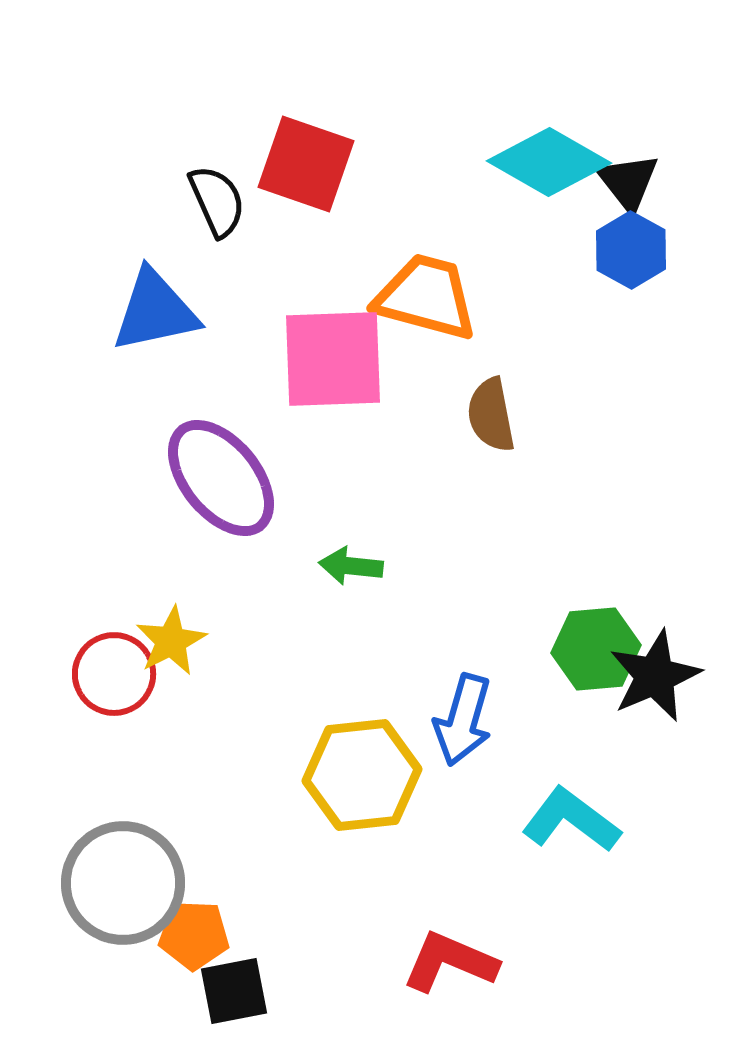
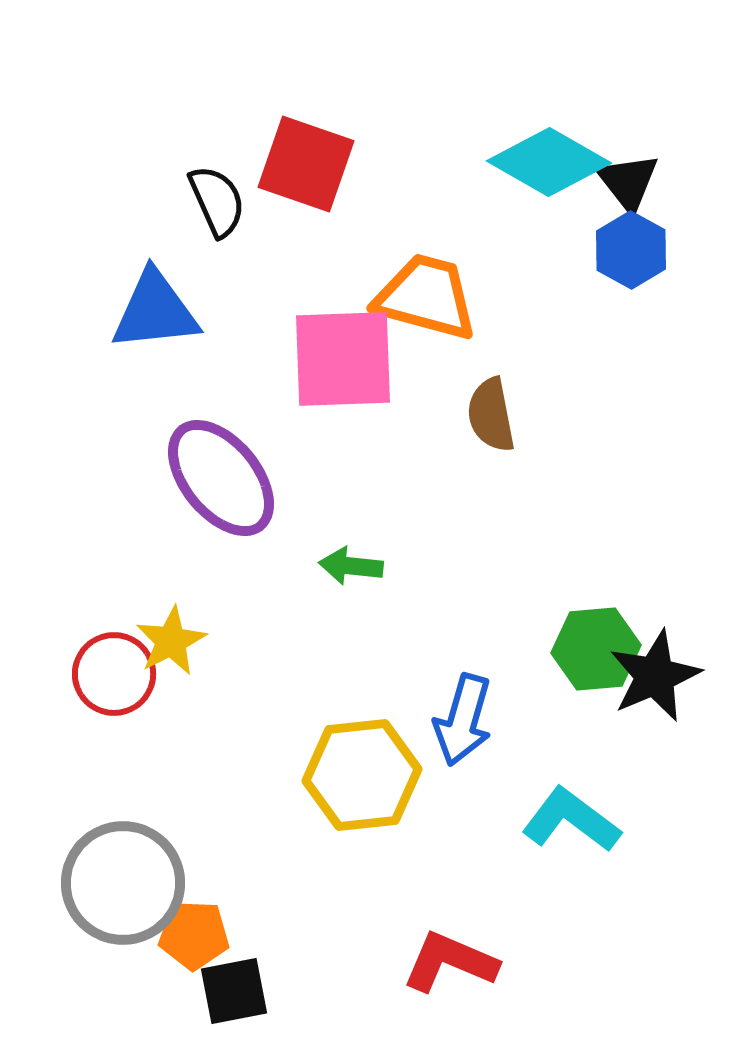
blue triangle: rotated 6 degrees clockwise
pink square: moved 10 px right
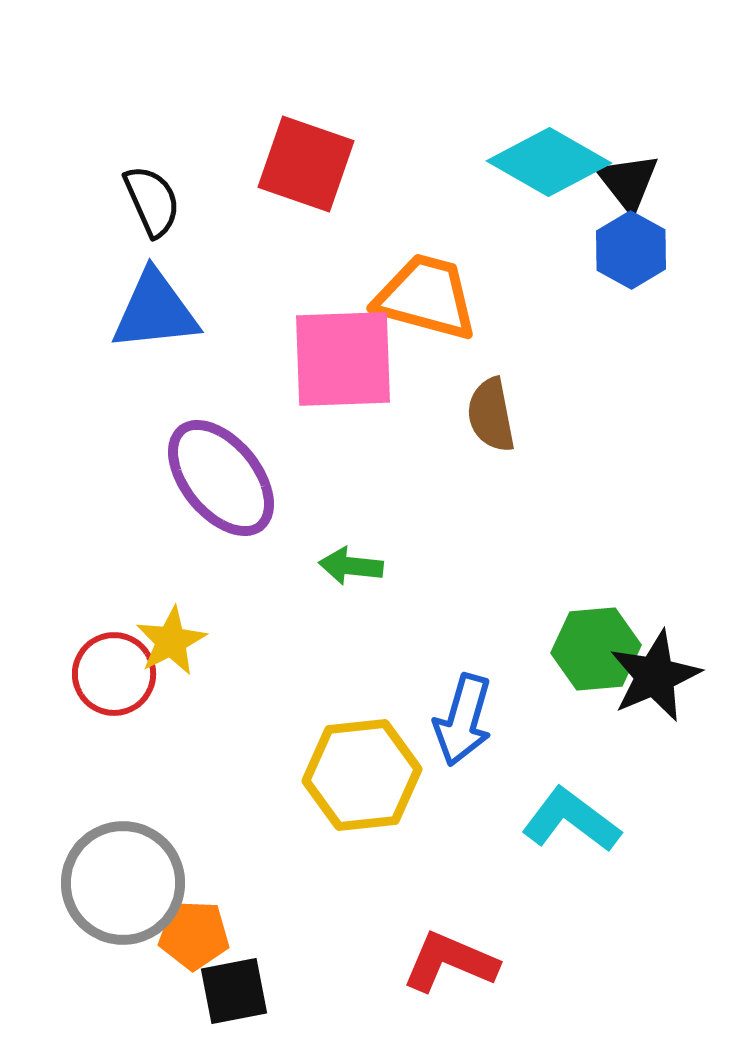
black semicircle: moved 65 px left
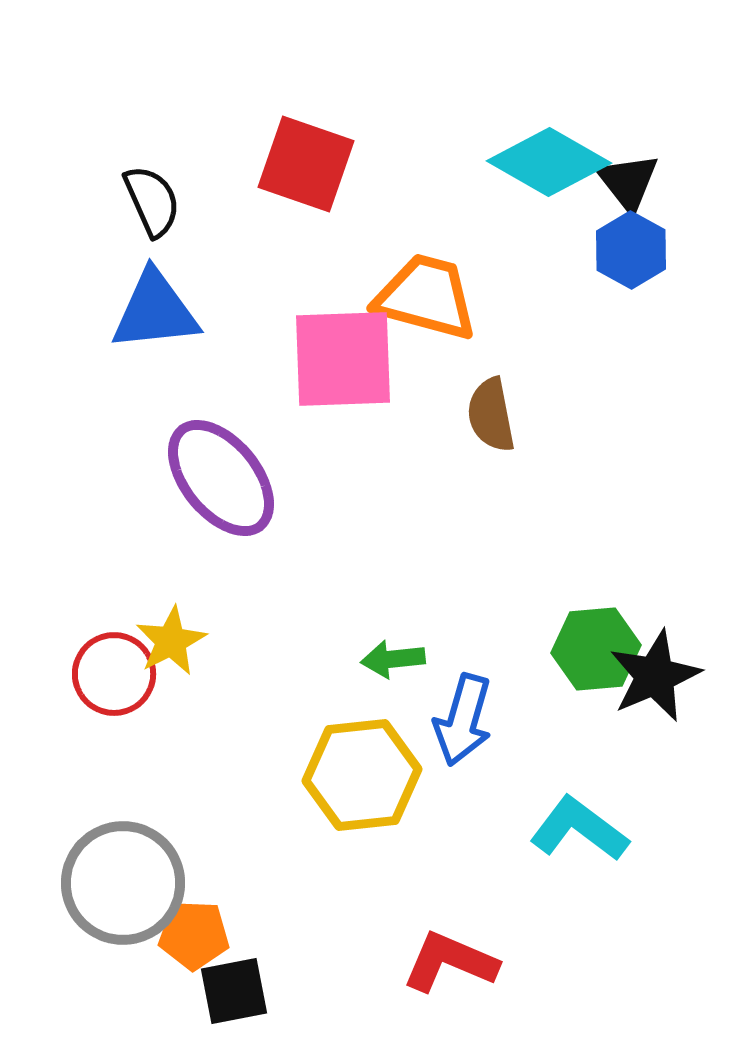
green arrow: moved 42 px right, 93 px down; rotated 12 degrees counterclockwise
cyan L-shape: moved 8 px right, 9 px down
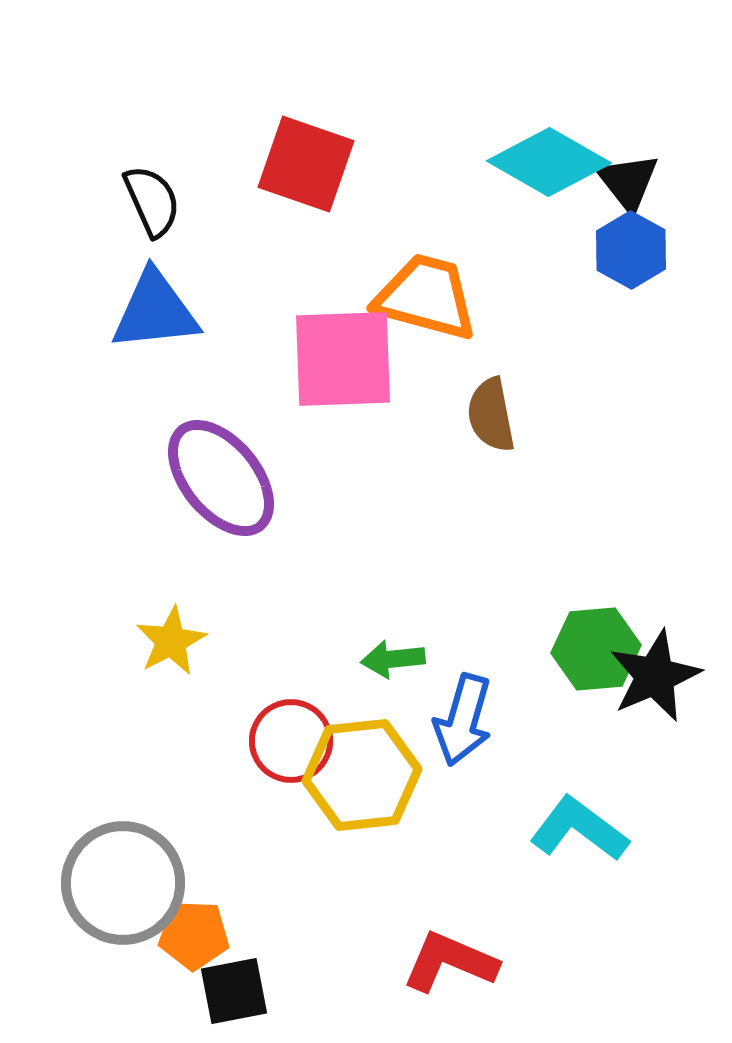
red circle: moved 177 px right, 67 px down
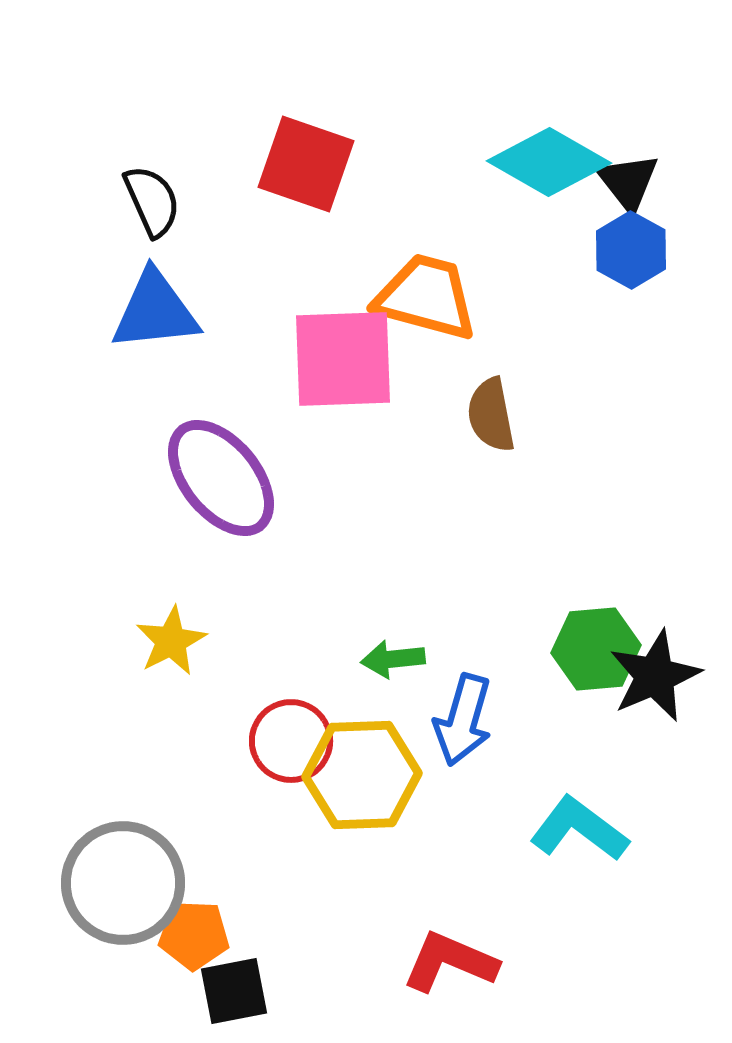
yellow hexagon: rotated 4 degrees clockwise
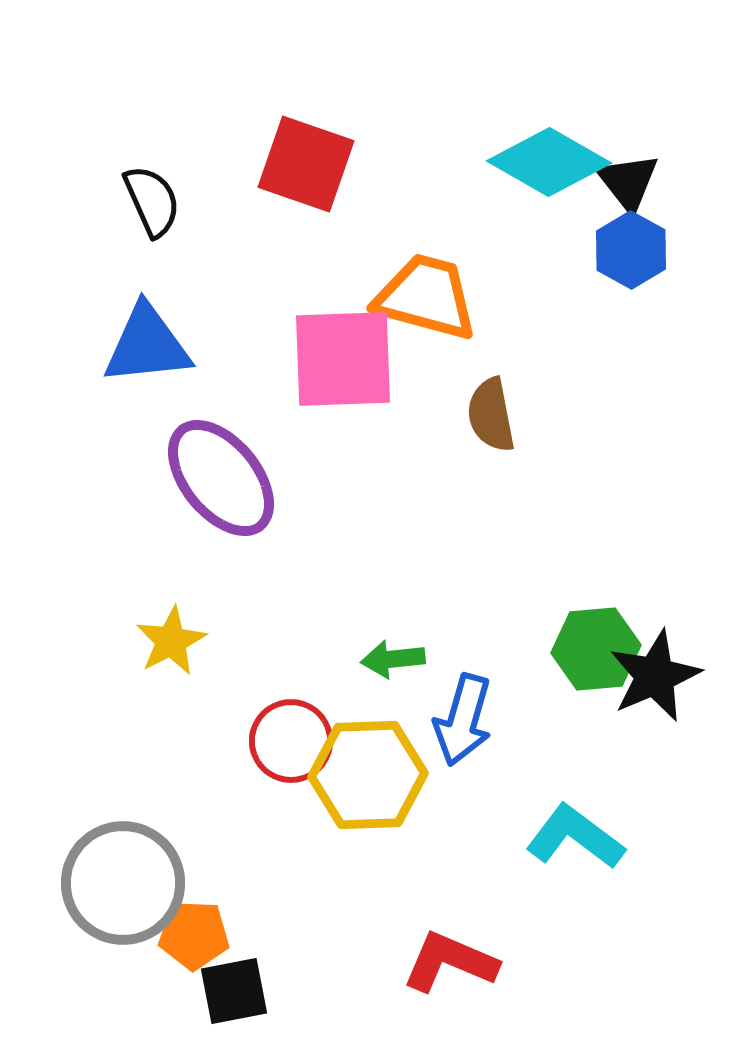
blue triangle: moved 8 px left, 34 px down
yellow hexagon: moved 6 px right
cyan L-shape: moved 4 px left, 8 px down
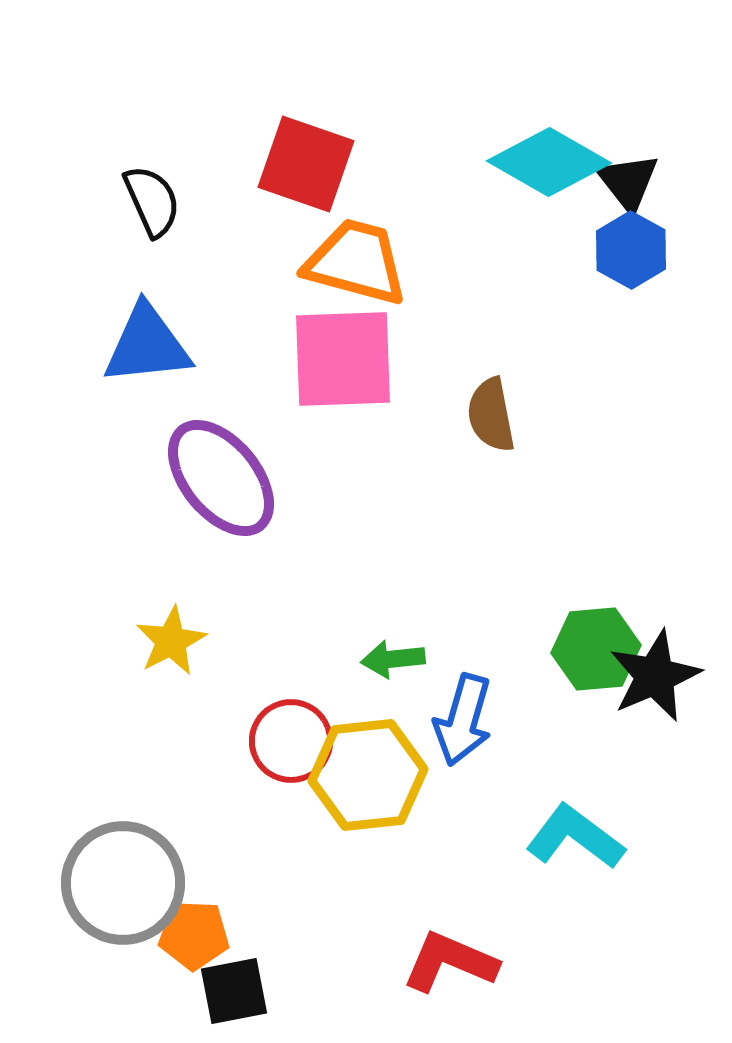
orange trapezoid: moved 70 px left, 35 px up
yellow hexagon: rotated 4 degrees counterclockwise
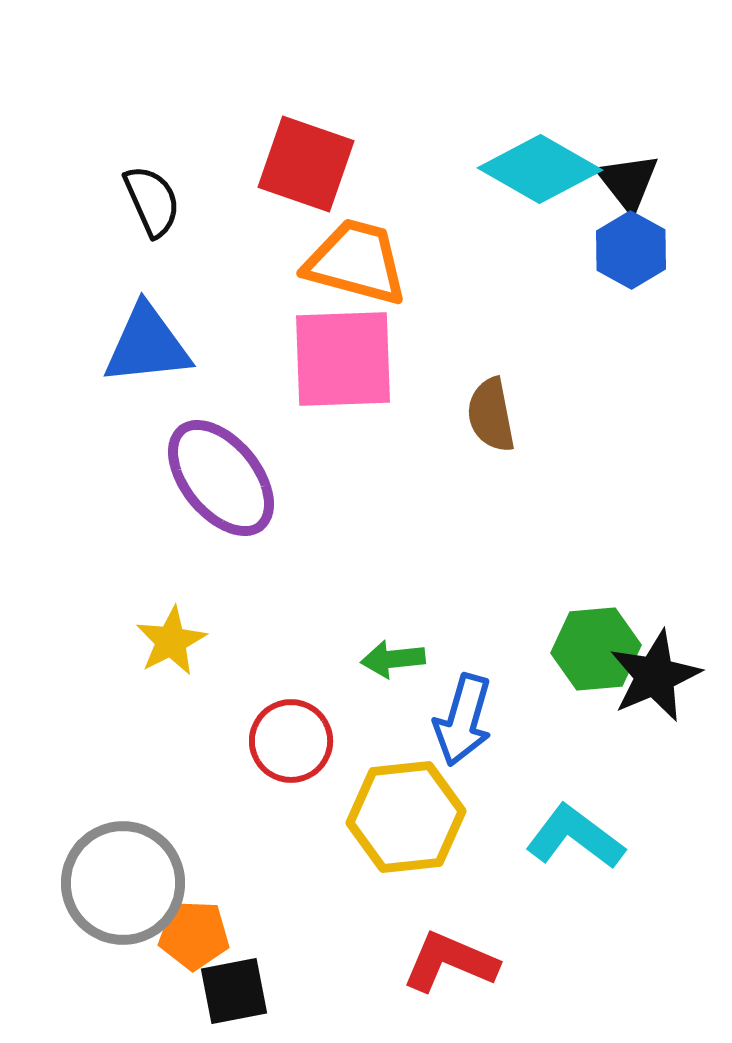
cyan diamond: moved 9 px left, 7 px down
yellow hexagon: moved 38 px right, 42 px down
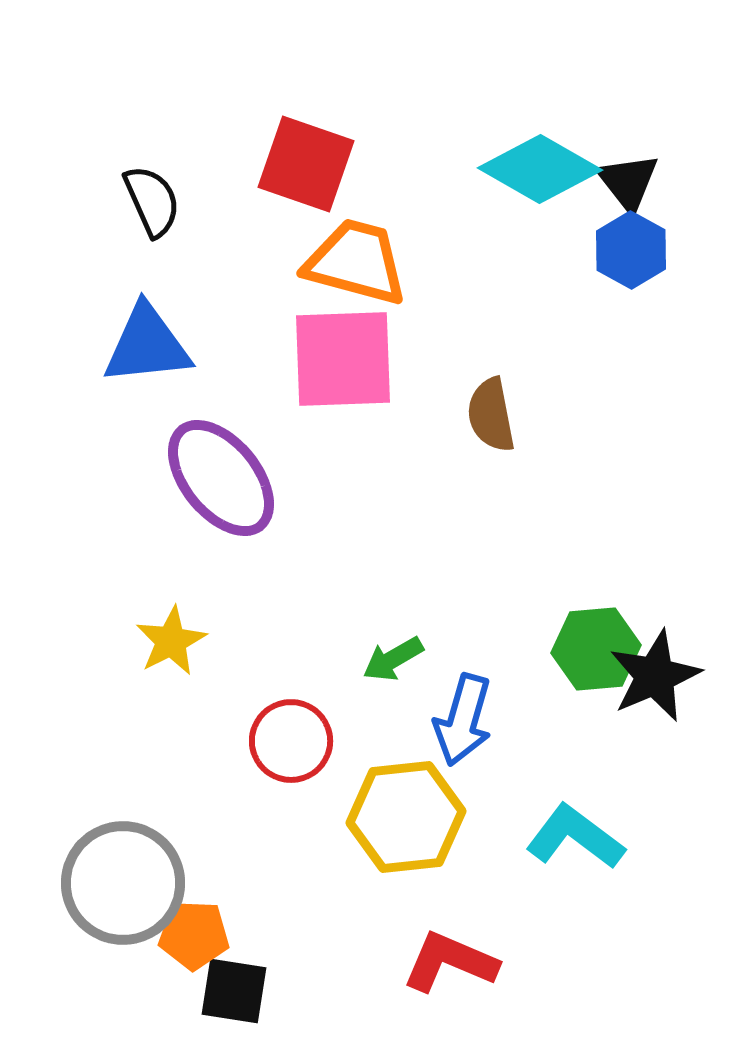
green arrow: rotated 24 degrees counterclockwise
black square: rotated 20 degrees clockwise
